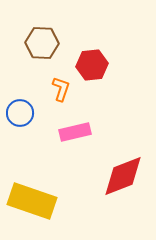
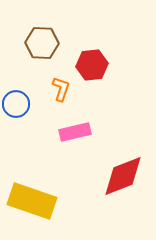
blue circle: moved 4 px left, 9 px up
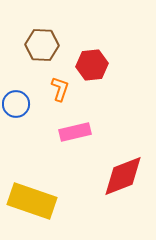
brown hexagon: moved 2 px down
orange L-shape: moved 1 px left
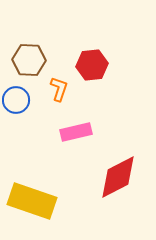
brown hexagon: moved 13 px left, 15 px down
orange L-shape: moved 1 px left
blue circle: moved 4 px up
pink rectangle: moved 1 px right
red diamond: moved 5 px left, 1 px down; rotated 6 degrees counterclockwise
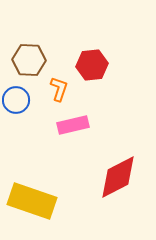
pink rectangle: moved 3 px left, 7 px up
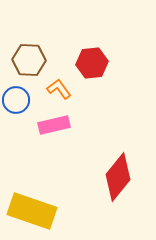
red hexagon: moved 2 px up
orange L-shape: rotated 55 degrees counterclockwise
pink rectangle: moved 19 px left
red diamond: rotated 24 degrees counterclockwise
yellow rectangle: moved 10 px down
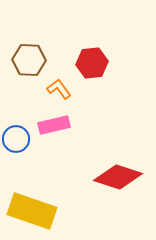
blue circle: moved 39 px down
red diamond: rotated 69 degrees clockwise
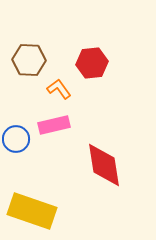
red diamond: moved 14 px left, 12 px up; rotated 63 degrees clockwise
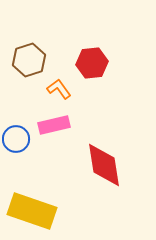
brown hexagon: rotated 20 degrees counterclockwise
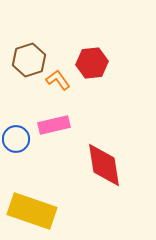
orange L-shape: moved 1 px left, 9 px up
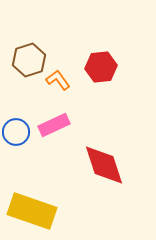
red hexagon: moved 9 px right, 4 px down
pink rectangle: rotated 12 degrees counterclockwise
blue circle: moved 7 px up
red diamond: rotated 9 degrees counterclockwise
